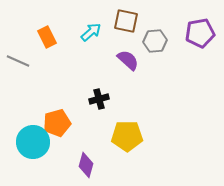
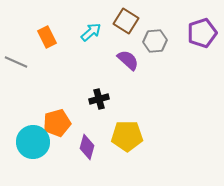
brown square: rotated 20 degrees clockwise
purple pentagon: moved 2 px right; rotated 8 degrees counterclockwise
gray line: moved 2 px left, 1 px down
purple diamond: moved 1 px right, 18 px up
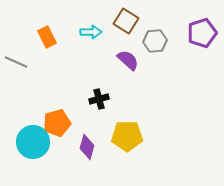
cyan arrow: rotated 40 degrees clockwise
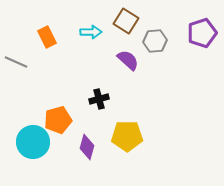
orange pentagon: moved 1 px right, 3 px up
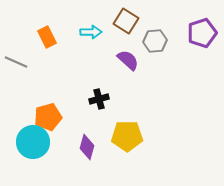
orange pentagon: moved 10 px left, 3 px up
